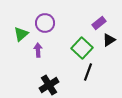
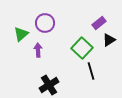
black line: moved 3 px right, 1 px up; rotated 36 degrees counterclockwise
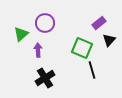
black triangle: rotated 16 degrees counterclockwise
green square: rotated 20 degrees counterclockwise
black line: moved 1 px right, 1 px up
black cross: moved 4 px left, 7 px up
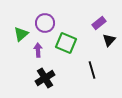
green square: moved 16 px left, 5 px up
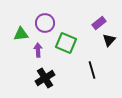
green triangle: rotated 35 degrees clockwise
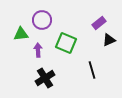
purple circle: moved 3 px left, 3 px up
black triangle: rotated 24 degrees clockwise
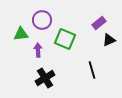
green square: moved 1 px left, 4 px up
